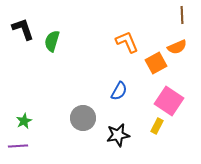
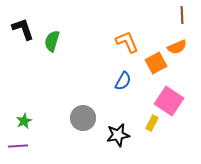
blue semicircle: moved 4 px right, 10 px up
yellow rectangle: moved 5 px left, 3 px up
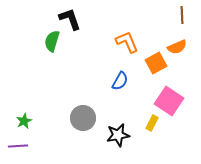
black L-shape: moved 47 px right, 10 px up
blue semicircle: moved 3 px left
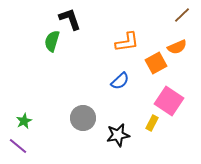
brown line: rotated 48 degrees clockwise
orange L-shape: rotated 105 degrees clockwise
blue semicircle: rotated 18 degrees clockwise
purple line: rotated 42 degrees clockwise
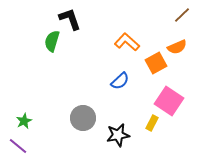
orange L-shape: rotated 130 degrees counterclockwise
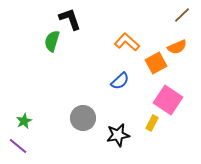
pink square: moved 1 px left, 1 px up
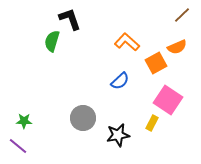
green star: rotated 28 degrees clockwise
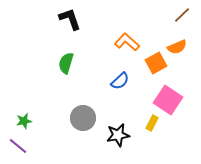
green semicircle: moved 14 px right, 22 px down
green star: rotated 14 degrees counterclockwise
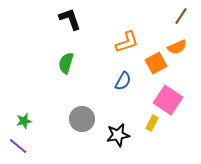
brown line: moved 1 px left, 1 px down; rotated 12 degrees counterclockwise
orange L-shape: rotated 120 degrees clockwise
blue semicircle: moved 3 px right; rotated 18 degrees counterclockwise
gray circle: moved 1 px left, 1 px down
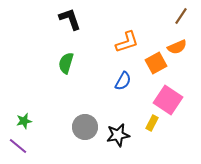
gray circle: moved 3 px right, 8 px down
